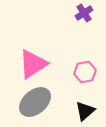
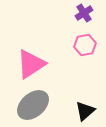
pink triangle: moved 2 px left
pink hexagon: moved 27 px up
gray ellipse: moved 2 px left, 3 px down
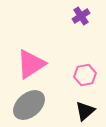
purple cross: moved 3 px left, 3 px down
pink hexagon: moved 30 px down
gray ellipse: moved 4 px left
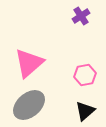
pink triangle: moved 2 px left, 1 px up; rotated 8 degrees counterclockwise
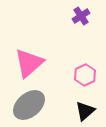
pink hexagon: rotated 15 degrees counterclockwise
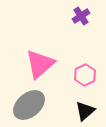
pink triangle: moved 11 px right, 1 px down
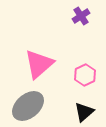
pink triangle: moved 1 px left
gray ellipse: moved 1 px left, 1 px down
black triangle: moved 1 px left, 1 px down
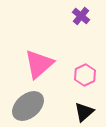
purple cross: rotated 18 degrees counterclockwise
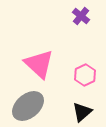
pink triangle: rotated 36 degrees counterclockwise
black triangle: moved 2 px left
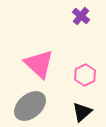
gray ellipse: moved 2 px right
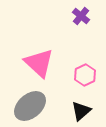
pink triangle: moved 1 px up
black triangle: moved 1 px left, 1 px up
